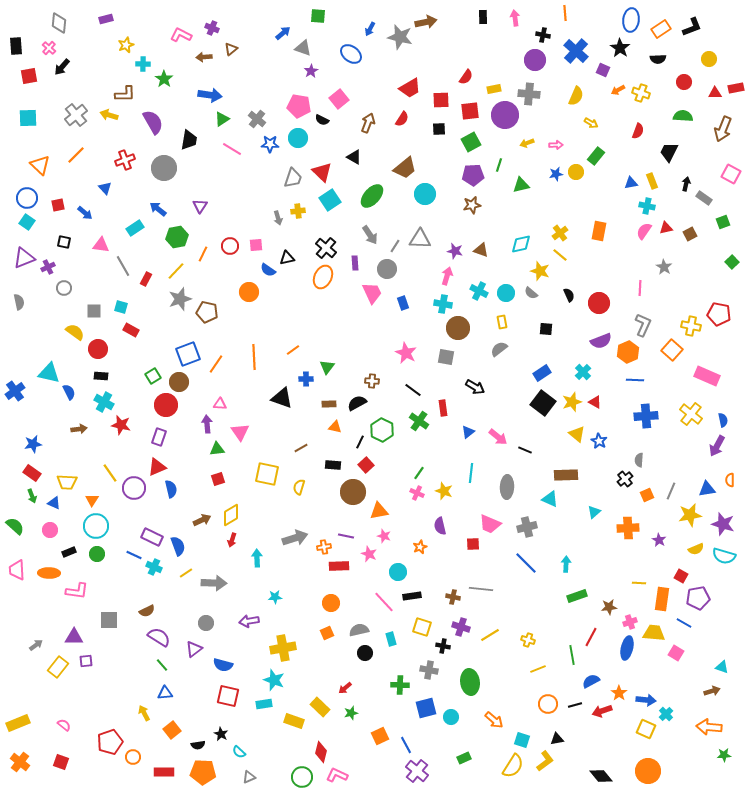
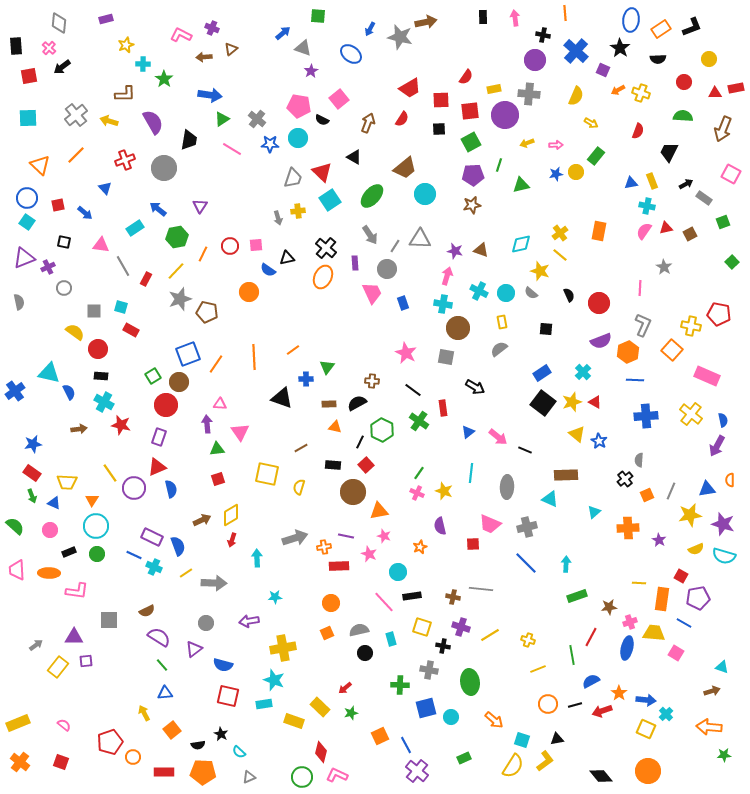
black arrow at (62, 67): rotated 12 degrees clockwise
yellow arrow at (109, 115): moved 6 px down
black arrow at (686, 184): rotated 48 degrees clockwise
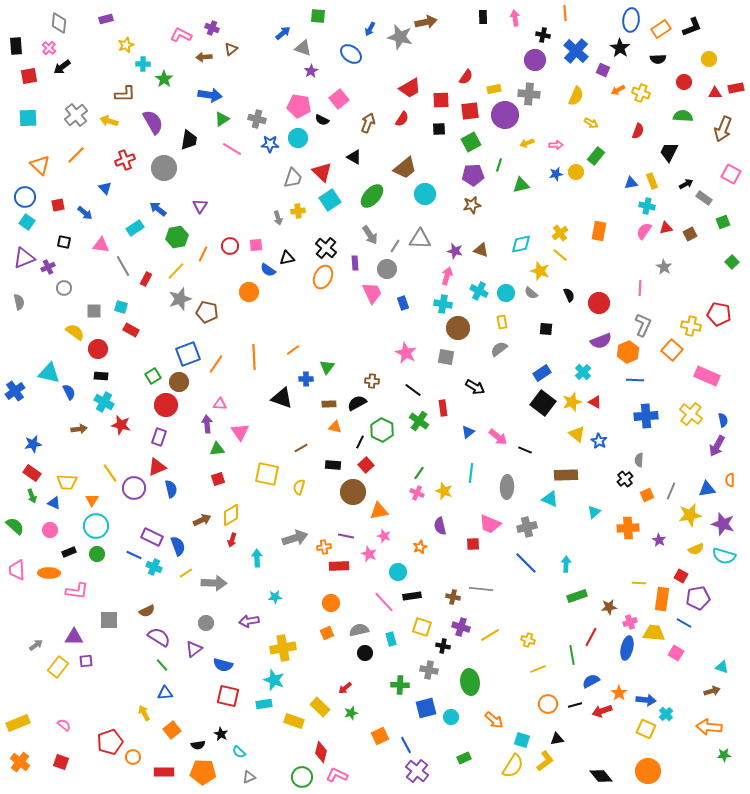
gray cross at (257, 119): rotated 24 degrees counterclockwise
blue circle at (27, 198): moved 2 px left, 1 px up
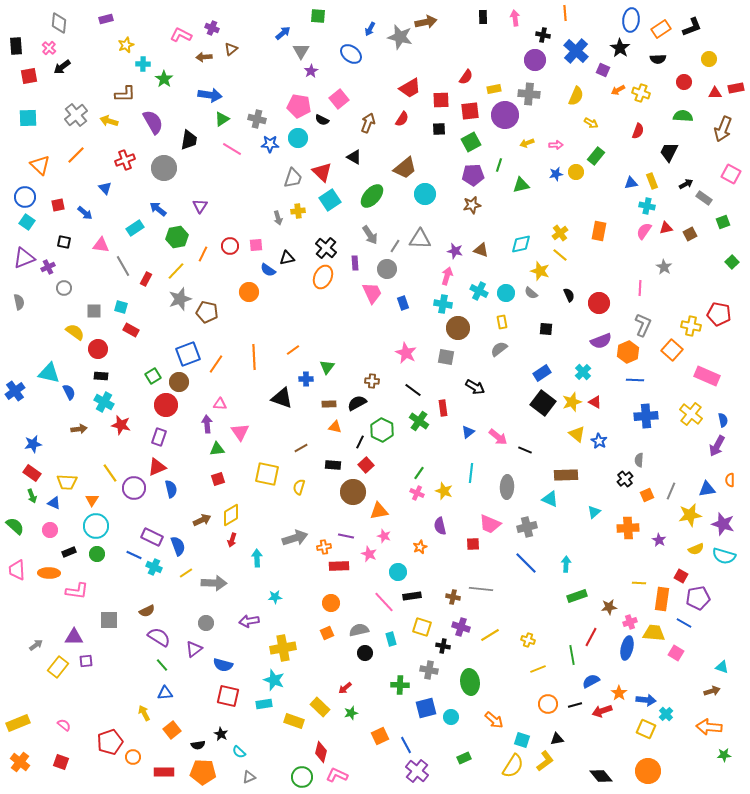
gray triangle at (303, 48): moved 2 px left, 3 px down; rotated 42 degrees clockwise
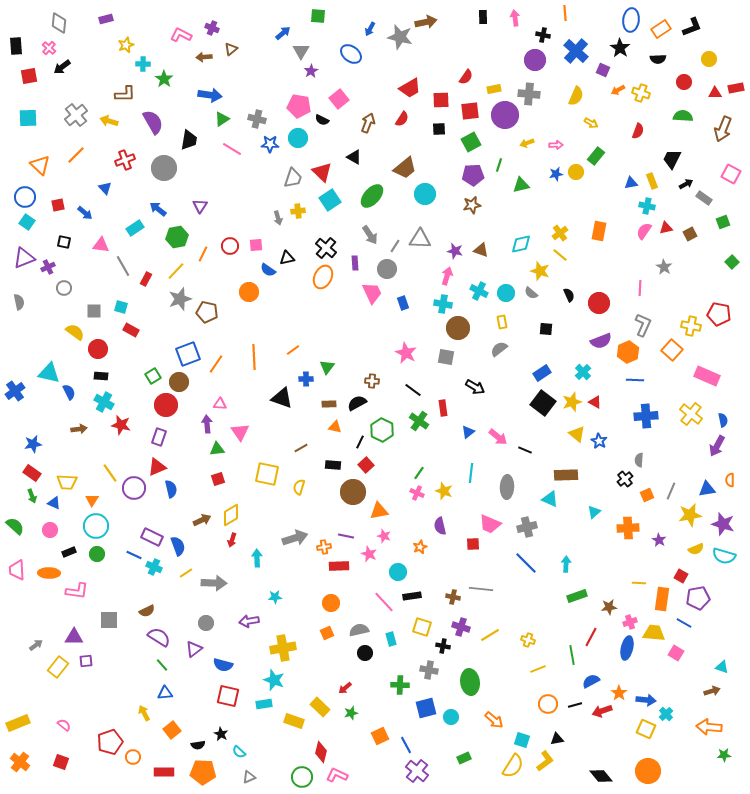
black trapezoid at (669, 152): moved 3 px right, 7 px down
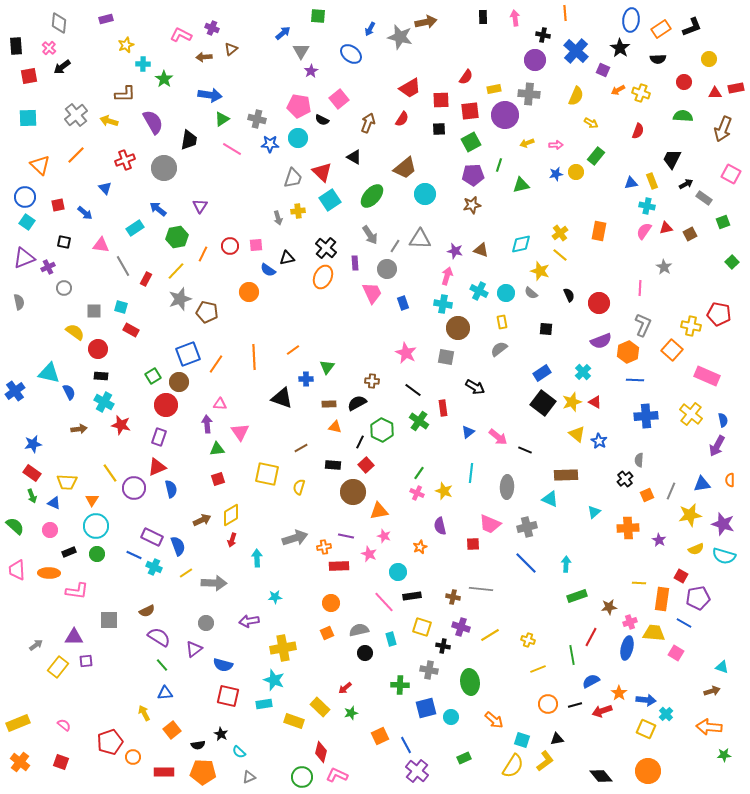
blue triangle at (707, 489): moved 5 px left, 5 px up
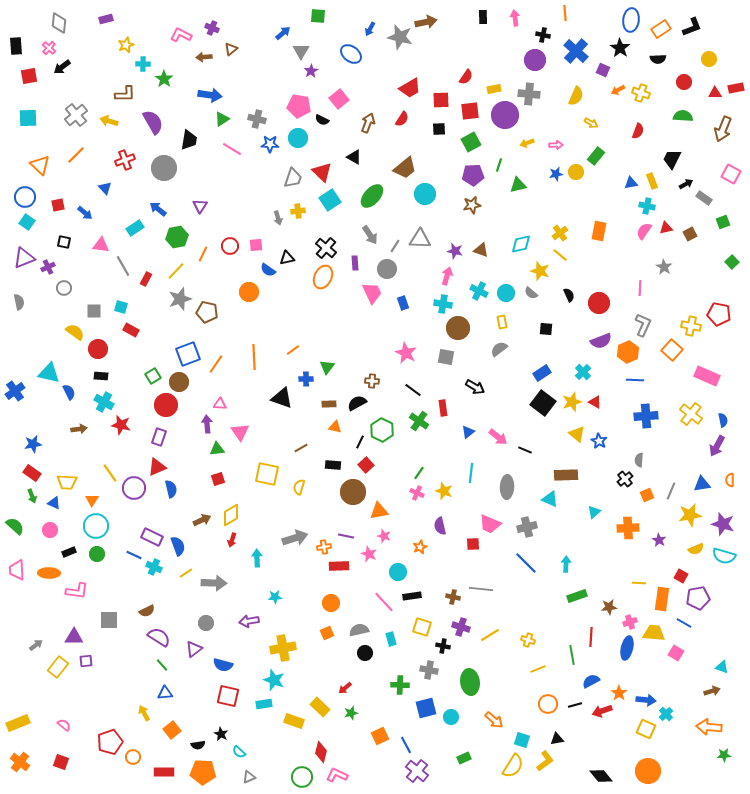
green triangle at (521, 185): moved 3 px left
red line at (591, 637): rotated 24 degrees counterclockwise
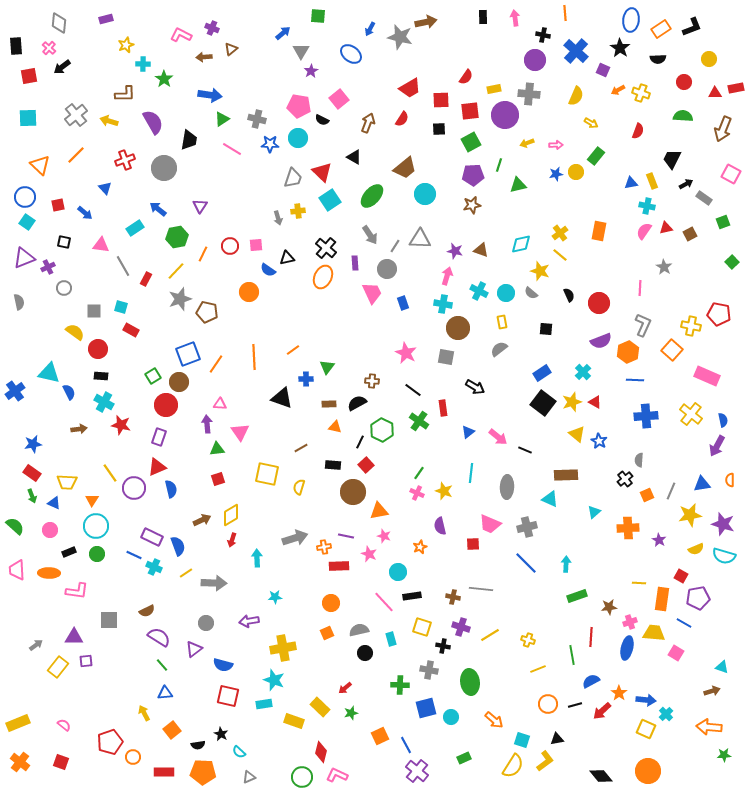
red arrow at (602, 711): rotated 24 degrees counterclockwise
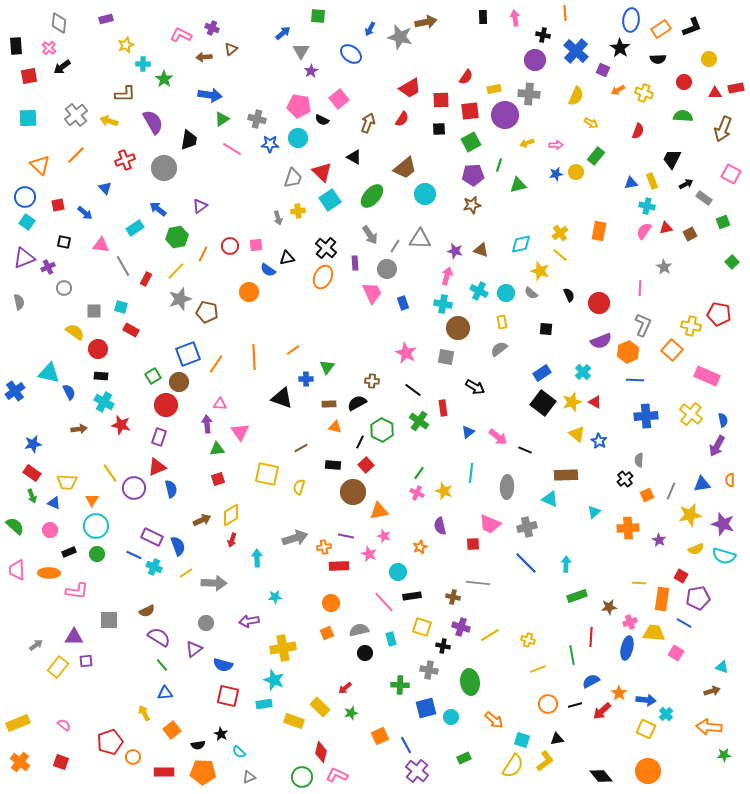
yellow cross at (641, 93): moved 3 px right
purple triangle at (200, 206): rotated 21 degrees clockwise
gray line at (481, 589): moved 3 px left, 6 px up
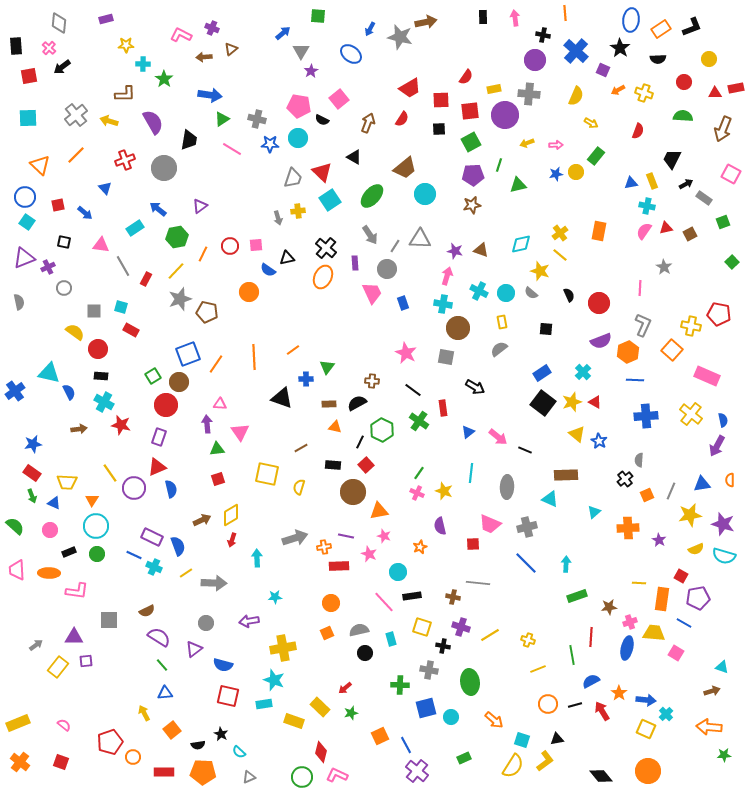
yellow star at (126, 45): rotated 21 degrees clockwise
red arrow at (602, 711): rotated 102 degrees clockwise
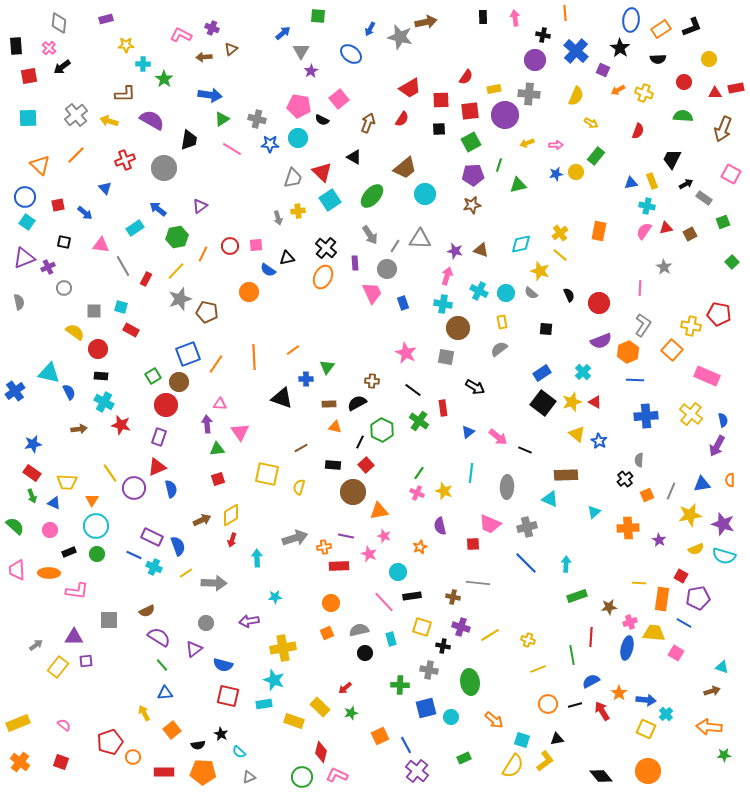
purple semicircle at (153, 122): moved 1 px left, 2 px up; rotated 30 degrees counterclockwise
gray L-shape at (643, 325): rotated 10 degrees clockwise
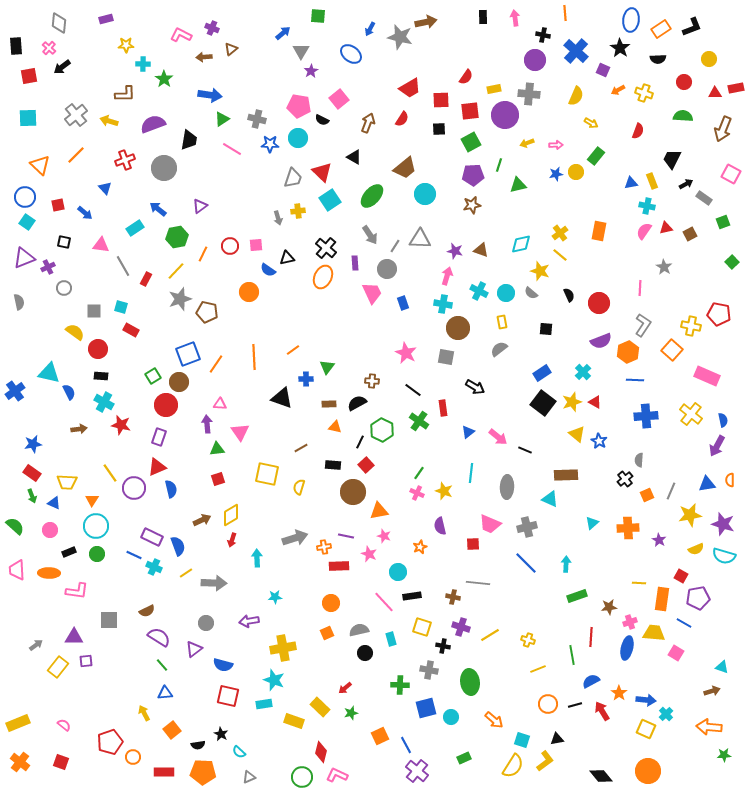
purple semicircle at (152, 120): moved 1 px right, 4 px down; rotated 50 degrees counterclockwise
blue triangle at (702, 484): moved 5 px right
cyan triangle at (594, 512): moved 2 px left, 11 px down
